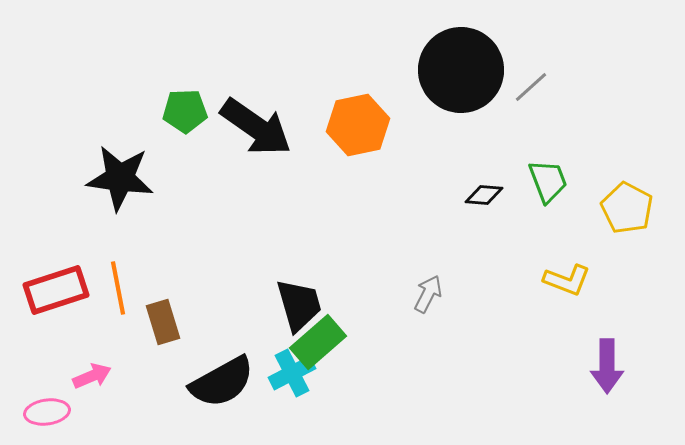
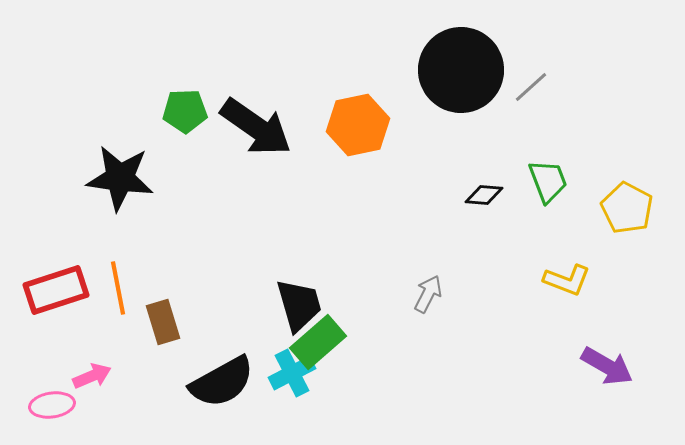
purple arrow: rotated 60 degrees counterclockwise
pink ellipse: moved 5 px right, 7 px up
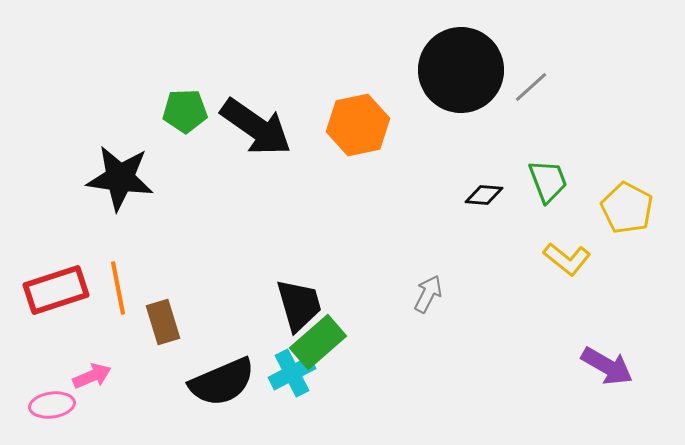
yellow L-shape: moved 21 px up; rotated 18 degrees clockwise
black semicircle: rotated 6 degrees clockwise
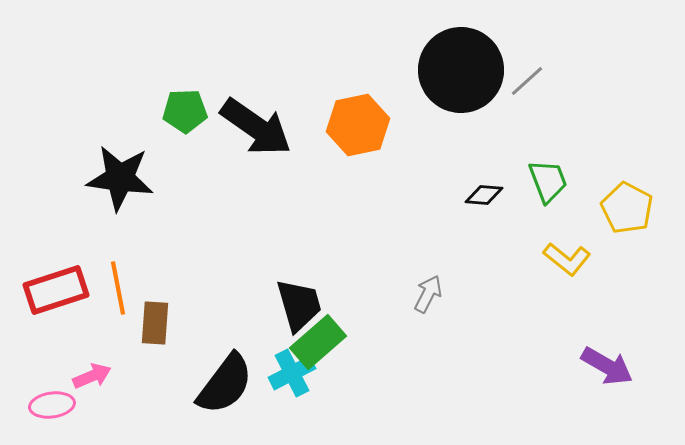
gray line: moved 4 px left, 6 px up
brown rectangle: moved 8 px left, 1 px down; rotated 21 degrees clockwise
black semicircle: moved 3 px right, 2 px down; rotated 30 degrees counterclockwise
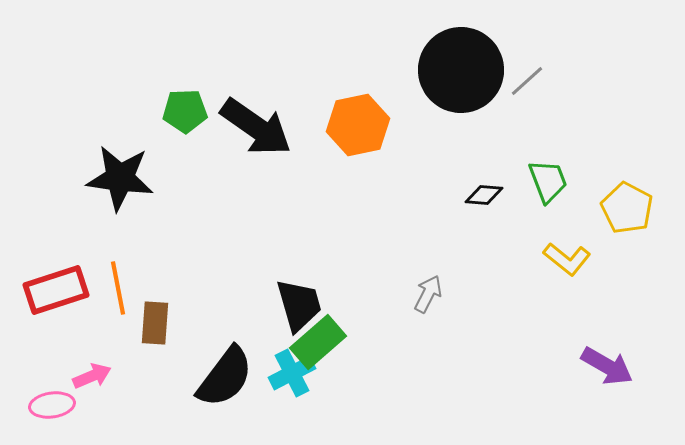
black semicircle: moved 7 px up
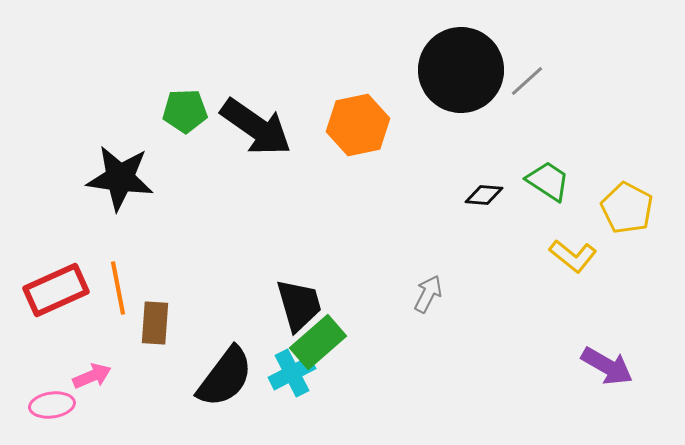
green trapezoid: rotated 36 degrees counterclockwise
yellow L-shape: moved 6 px right, 3 px up
red rectangle: rotated 6 degrees counterclockwise
